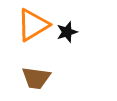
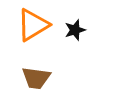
black star: moved 8 px right, 2 px up
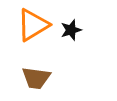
black star: moved 4 px left
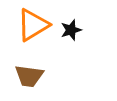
brown trapezoid: moved 7 px left, 2 px up
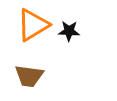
black star: moved 2 px left, 1 px down; rotated 20 degrees clockwise
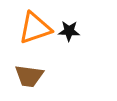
orange triangle: moved 2 px right, 3 px down; rotated 12 degrees clockwise
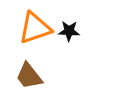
brown trapezoid: rotated 44 degrees clockwise
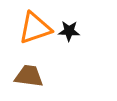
brown trapezoid: rotated 136 degrees clockwise
